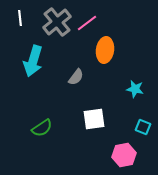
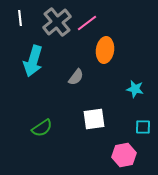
cyan square: rotated 21 degrees counterclockwise
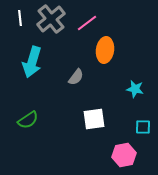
gray cross: moved 6 px left, 3 px up
cyan arrow: moved 1 px left, 1 px down
green semicircle: moved 14 px left, 8 px up
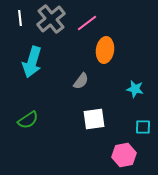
gray semicircle: moved 5 px right, 4 px down
